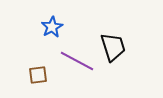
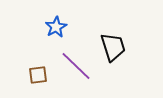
blue star: moved 4 px right
purple line: moved 1 px left, 5 px down; rotated 16 degrees clockwise
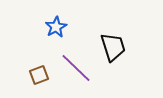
purple line: moved 2 px down
brown square: moved 1 px right; rotated 12 degrees counterclockwise
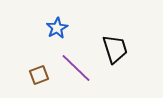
blue star: moved 1 px right, 1 px down
black trapezoid: moved 2 px right, 2 px down
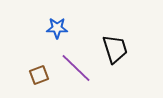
blue star: rotated 30 degrees clockwise
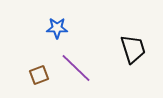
black trapezoid: moved 18 px right
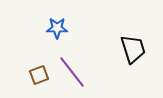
purple line: moved 4 px left, 4 px down; rotated 8 degrees clockwise
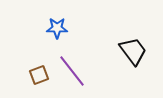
black trapezoid: moved 2 px down; rotated 20 degrees counterclockwise
purple line: moved 1 px up
